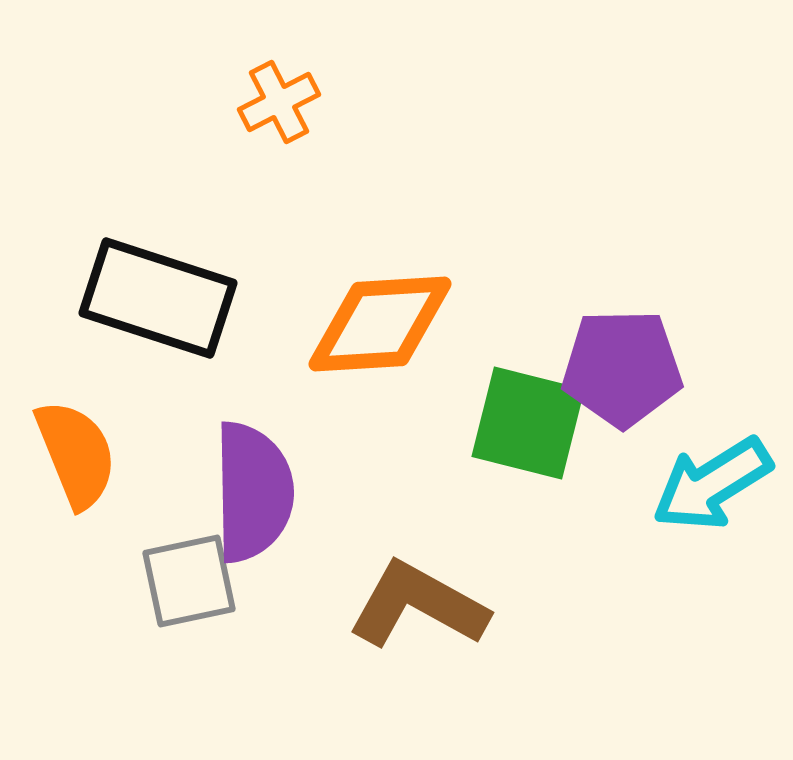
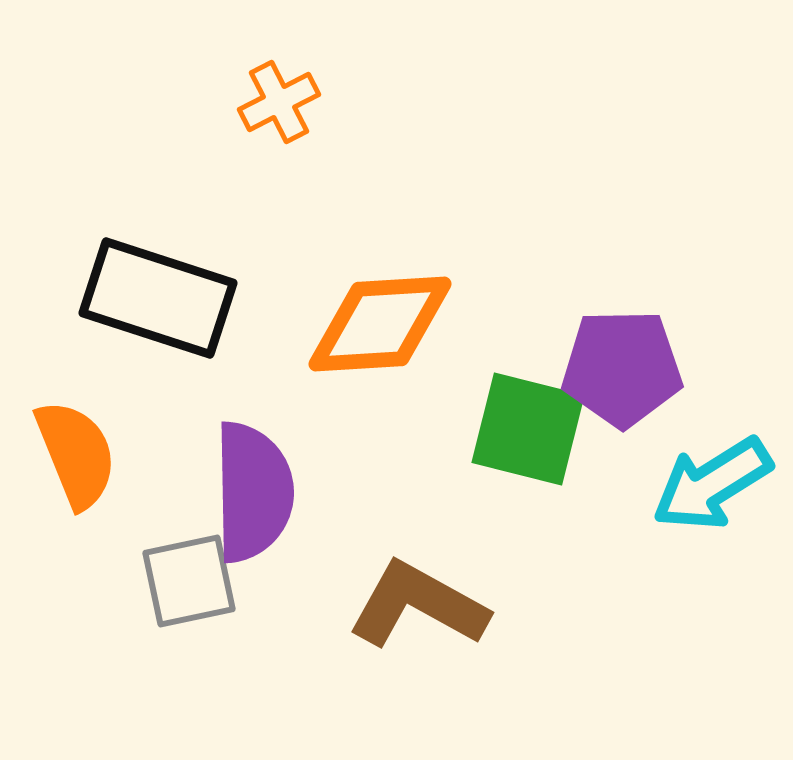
green square: moved 6 px down
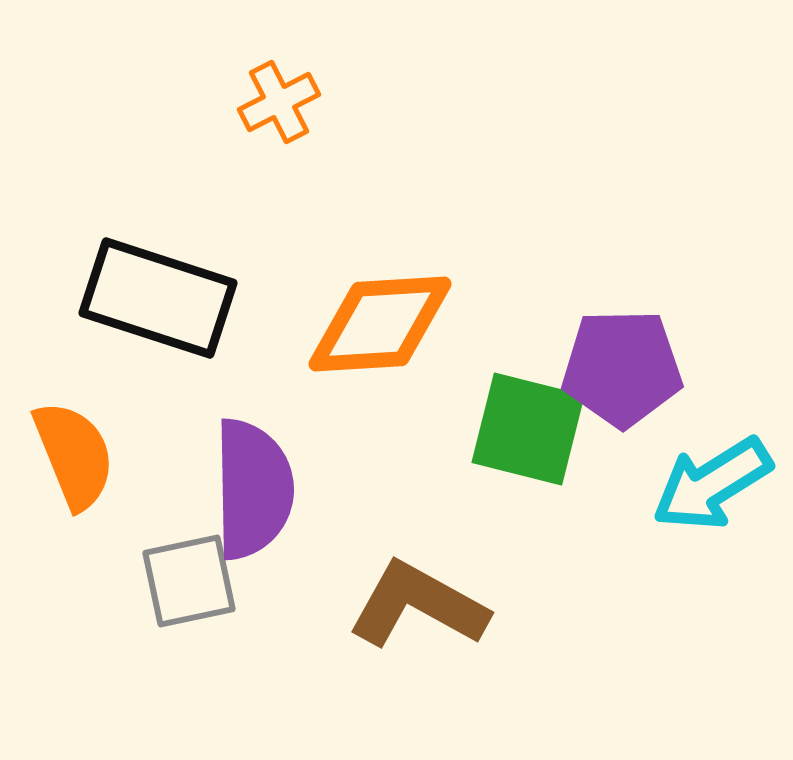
orange semicircle: moved 2 px left, 1 px down
purple semicircle: moved 3 px up
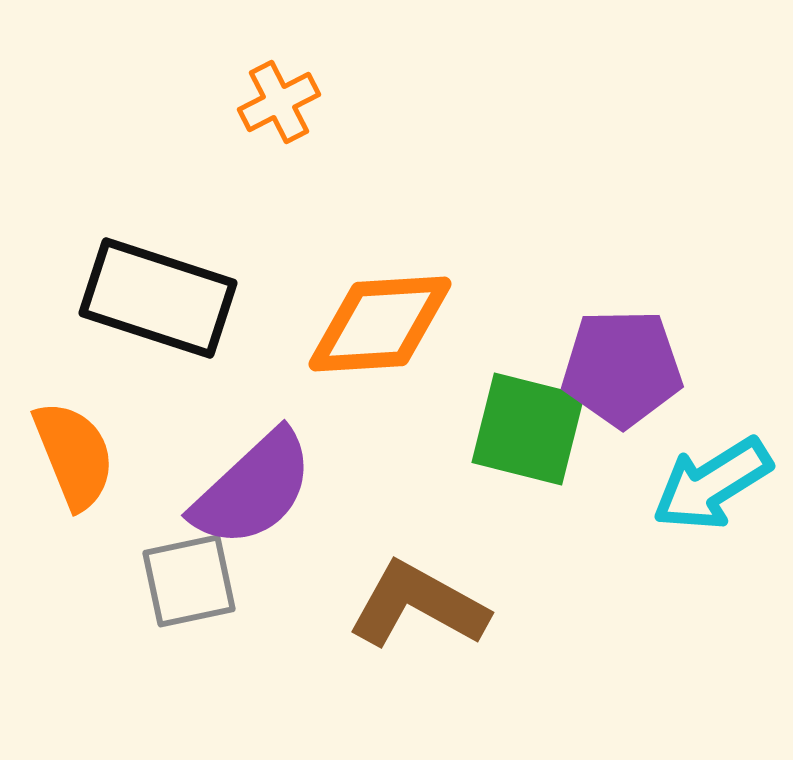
purple semicircle: rotated 48 degrees clockwise
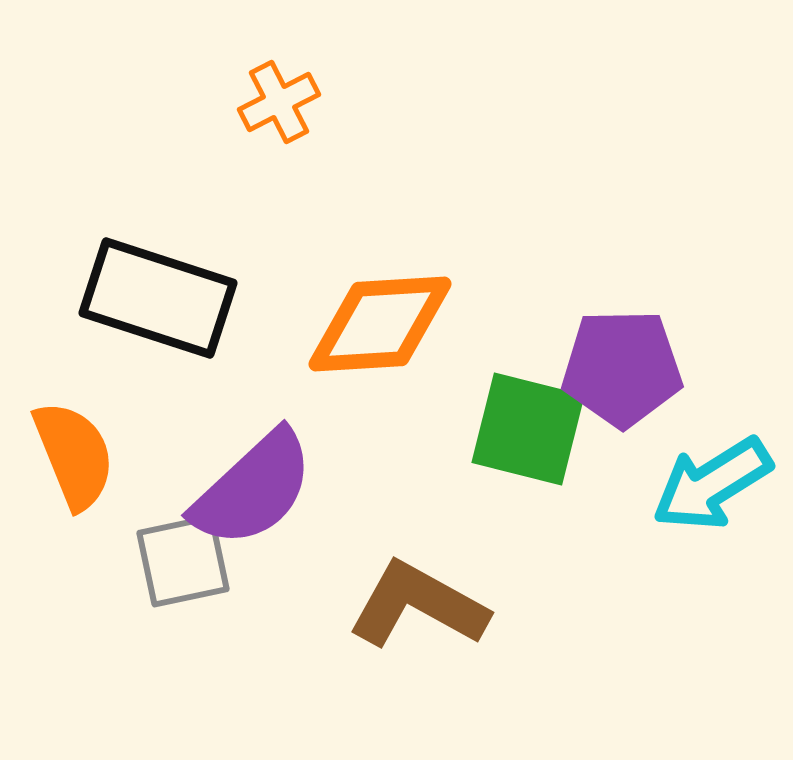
gray square: moved 6 px left, 20 px up
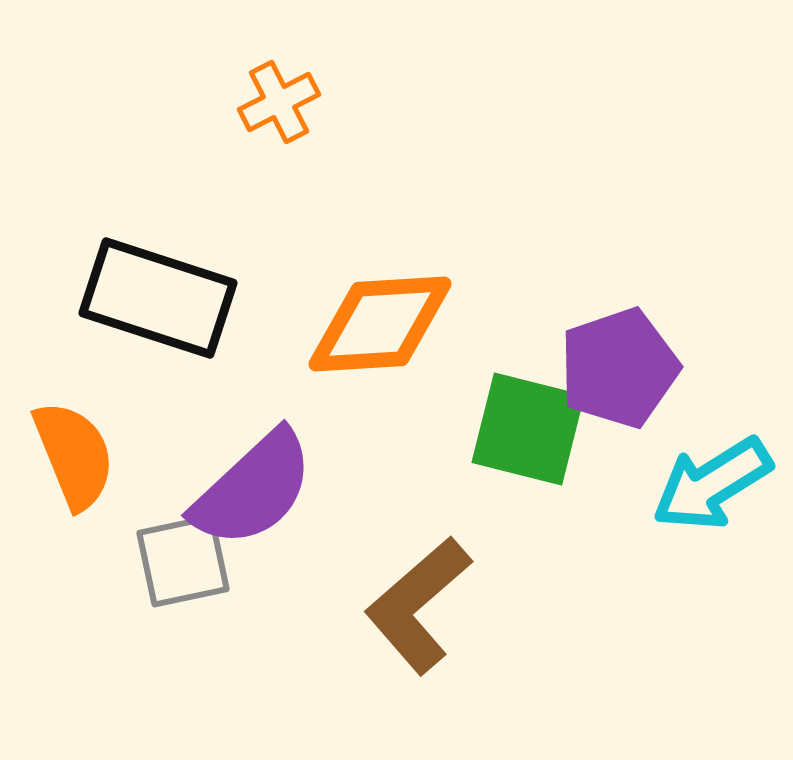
purple pentagon: moved 3 px left; rotated 18 degrees counterclockwise
brown L-shape: rotated 70 degrees counterclockwise
